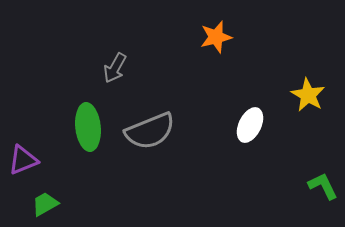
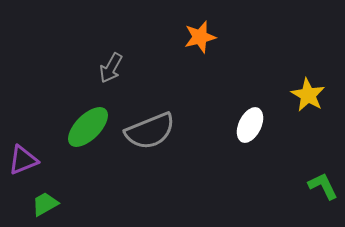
orange star: moved 16 px left
gray arrow: moved 4 px left
green ellipse: rotated 51 degrees clockwise
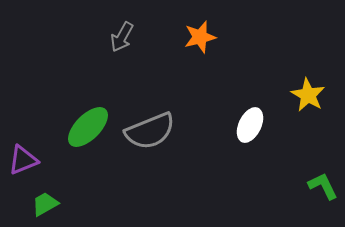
gray arrow: moved 11 px right, 31 px up
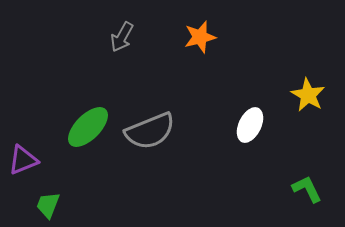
green L-shape: moved 16 px left, 3 px down
green trapezoid: moved 3 px right, 1 px down; rotated 40 degrees counterclockwise
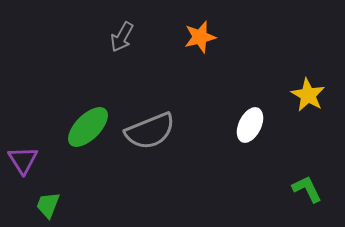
purple triangle: rotated 40 degrees counterclockwise
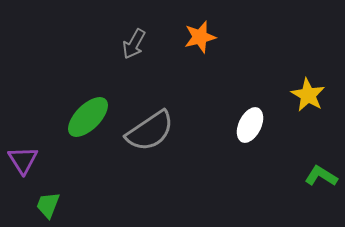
gray arrow: moved 12 px right, 7 px down
green ellipse: moved 10 px up
gray semicircle: rotated 12 degrees counterclockwise
green L-shape: moved 14 px right, 13 px up; rotated 32 degrees counterclockwise
